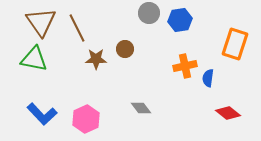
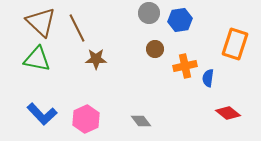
brown triangle: rotated 12 degrees counterclockwise
brown circle: moved 30 px right
green triangle: moved 3 px right
gray diamond: moved 13 px down
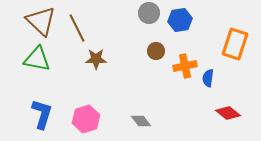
brown triangle: moved 1 px up
brown circle: moved 1 px right, 2 px down
blue L-shape: rotated 120 degrees counterclockwise
pink hexagon: rotated 8 degrees clockwise
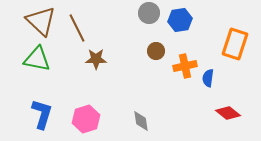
gray diamond: rotated 30 degrees clockwise
